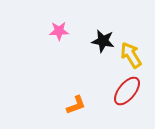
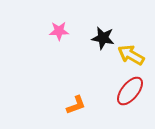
black star: moved 3 px up
yellow arrow: rotated 28 degrees counterclockwise
red ellipse: moved 3 px right
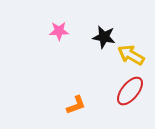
black star: moved 1 px right, 1 px up
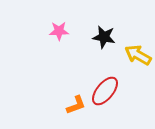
yellow arrow: moved 7 px right
red ellipse: moved 25 px left
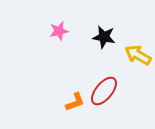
pink star: rotated 12 degrees counterclockwise
red ellipse: moved 1 px left
orange L-shape: moved 1 px left, 3 px up
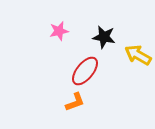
red ellipse: moved 19 px left, 20 px up
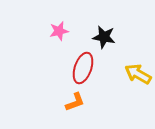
yellow arrow: moved 19 px down
red ellipse: moved 2 px left, 3 px up; rotated 20 degrees counterclockwise
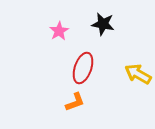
pink star: rotated 18 degrees counterclockwise
black star: moved 1 px left, 13 px up
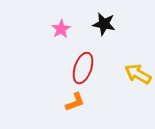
black star: moved 1 px right
pink star: moved 2 px right, 2 px up
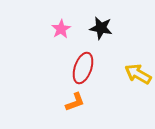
black star: moved 3 px left, 4 px down
